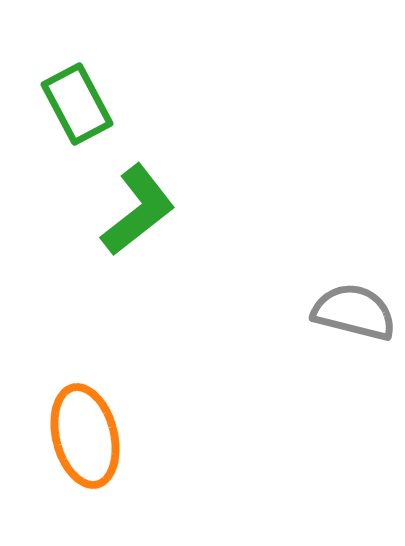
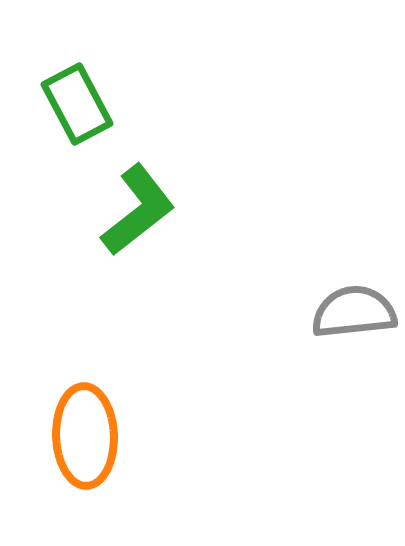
gray semicircle: rotated 20 degrees counterclockwise
orange ellipse: rotated 12 degrees clockwise
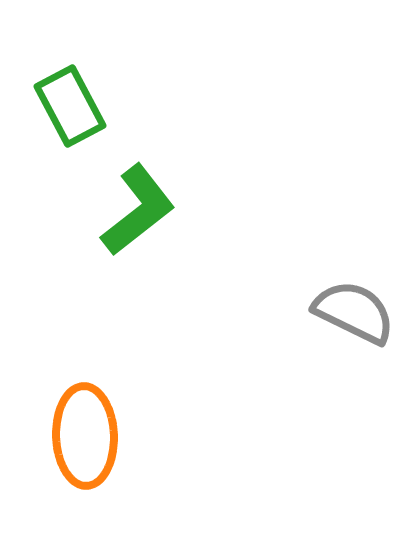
green rectangle: moved 7 px left, 2 px down
gray semicircle: rotated 32 degrees clockwise
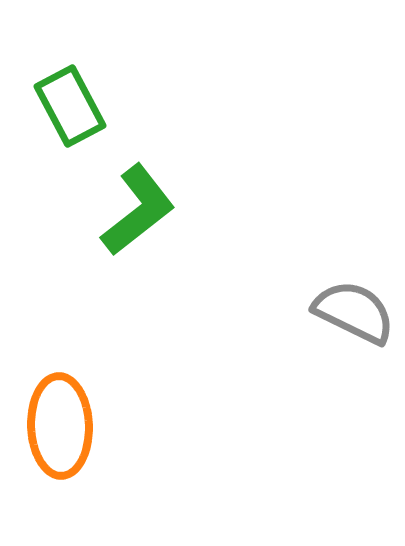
orange ellipse: moved 25 px left, 10 px up
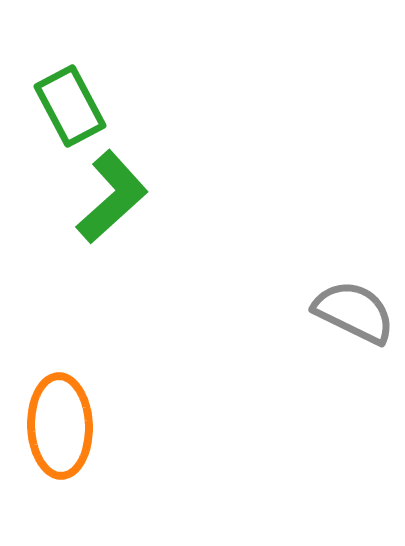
green L-shape: moved 26 px left, 13 px up; rotated 4 degrees counterclockwise
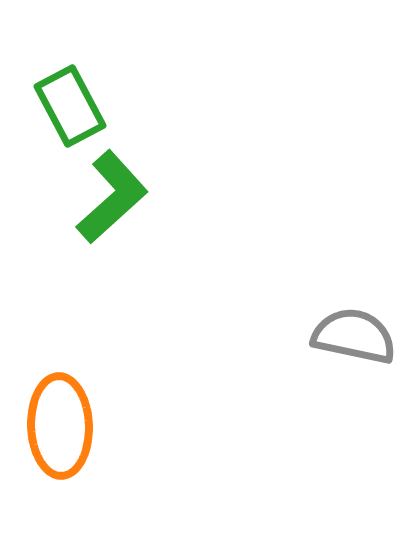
gray semicircle: moved 24 px down; rotated 14 degrees counterclockwise
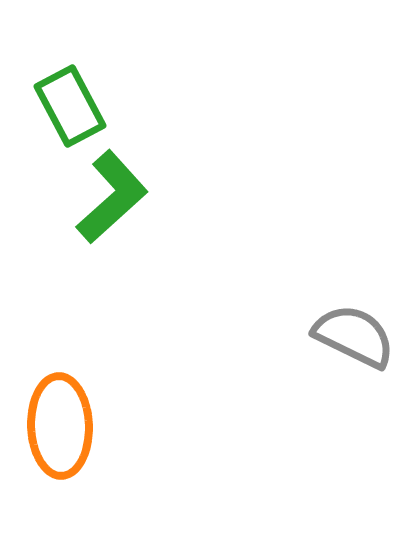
gray semicircle: rotated 14 degrees clockwise
